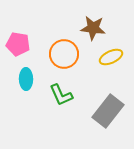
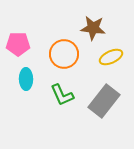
pink pentagon: rotated 10 degrees counterclockwise
green L-shape: moved 1 px right
gray rectangle: moved 4 px left, 10 px up
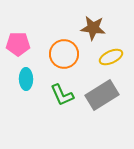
gray rectangle: moved 2 px left, 6 px up; rotated 20 degrees clockwise
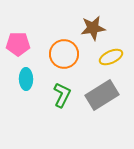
brown star: rotated 15 degrees counterclockwise
green L-shape: rotated 130 degrees counterclockwise
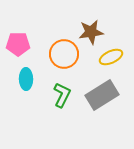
brown star: moved 2 px left, 4 px down
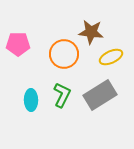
brown star: rotated 15 degrees clockwise
cyan ellipse: moved 5 px right, 21 px down
gray rectangle: moved 2 px left
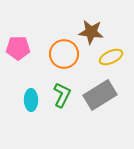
pink pentagon: moved 4 px down
